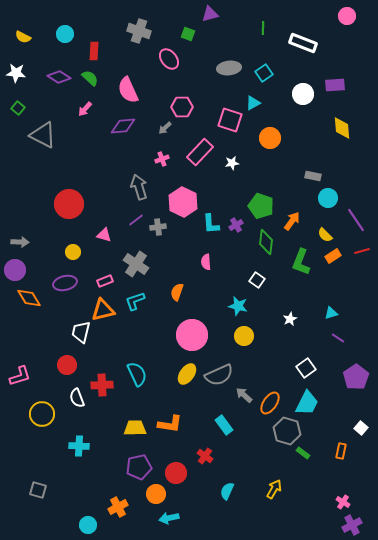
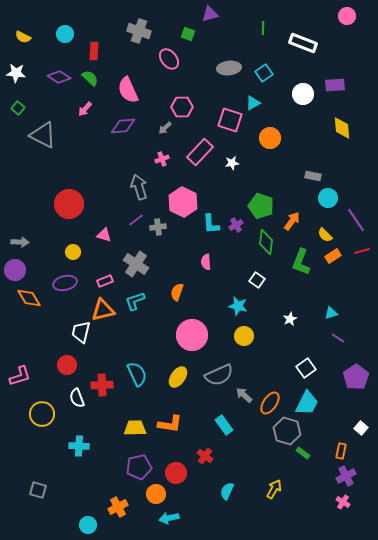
yellow ellipse at (187, 374): moved 9 px left, 3 px down
purple cross at (352, 525): moved 6 px left, 49 px up
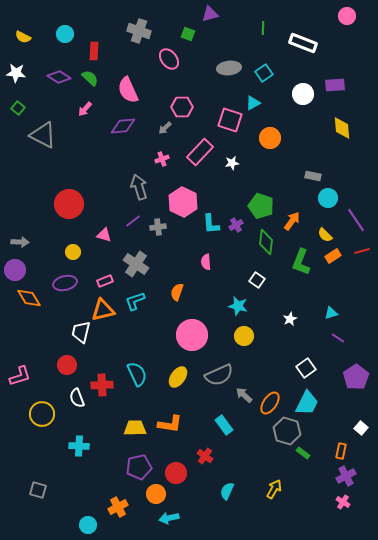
purple line at (136, 220): moved 3 px left, 1 px down
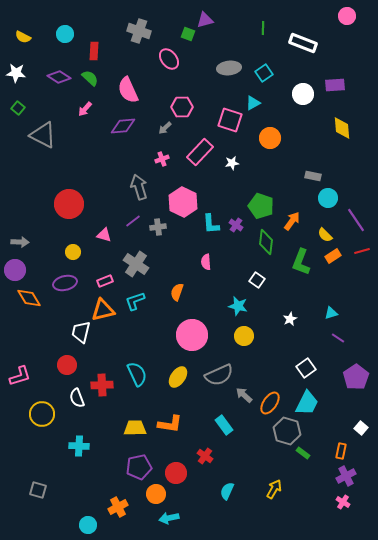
purple triangle at (210, 14): moved 5 px left, 6 px down
purple cross at (236, 225): rotated 24 degrees counterclockwise
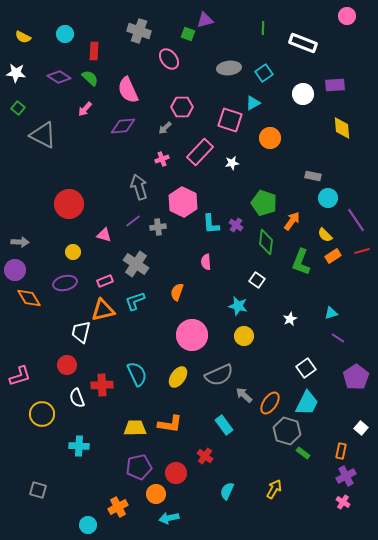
green pentagon at (261, 206): moved 3 px right, 3 px up
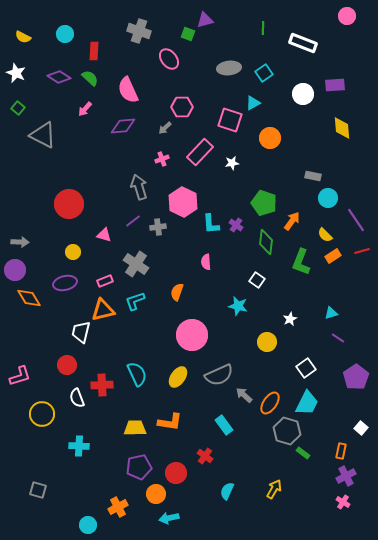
white star at (16, 73): rotated 18 degrees clockwise
yellow circle at (244, 336): moved 23 px right, 6 px down
orange L-shape at (170, 424): moved 2 px up
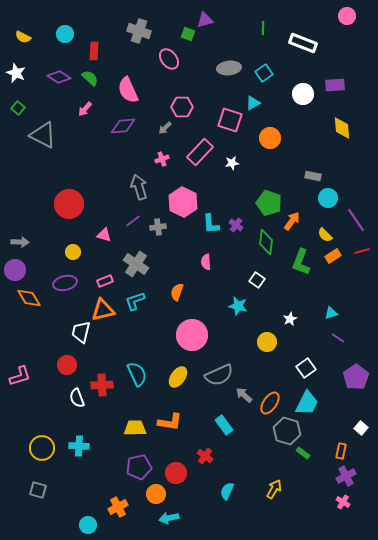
green pentagon at (264, 203): moved 5 px right
yellow circle at (42, 414): moved 34 px down
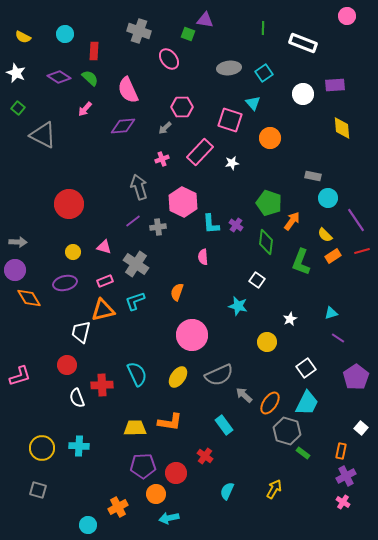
purple triangle at (205, 20): rotated 24 degrees clockwise
cyan triangle at (253, 103): rotated 42 degrees counterclockwise
pink triangle at (104, 235): moved 12 px down
gray arrow at (20, 242): moved 2 px left
pink semicircle at (206, 262): moved 3 px left, 5 px up
purple pentagon at (139, 467): moved 4 px right, 1 px up; rotated 10 degrees clockwise
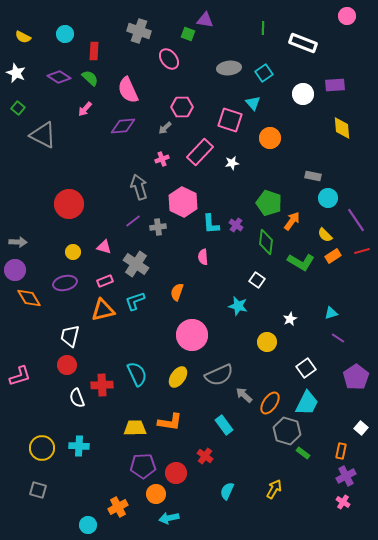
green L-shape at (301, 262): rotated 80 degrees counterclockwise
white trapezoid at (81, 332): moved 11 px left, 4 px down
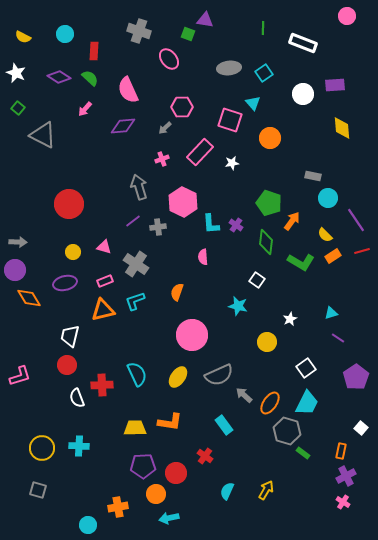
yellow arrow at (274, 489): moved 8 px left, 1 px down
orange cross at (118, 507): rotated 18 degrees clockwise
